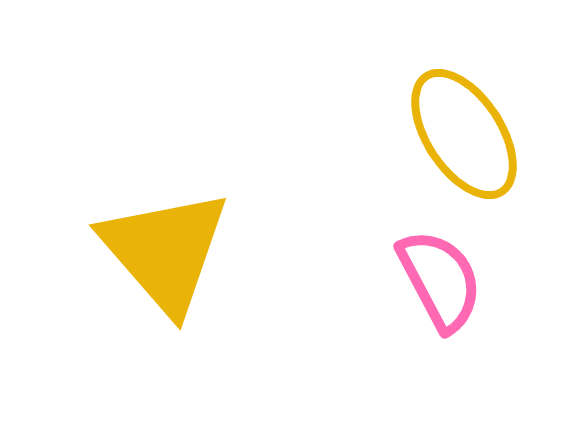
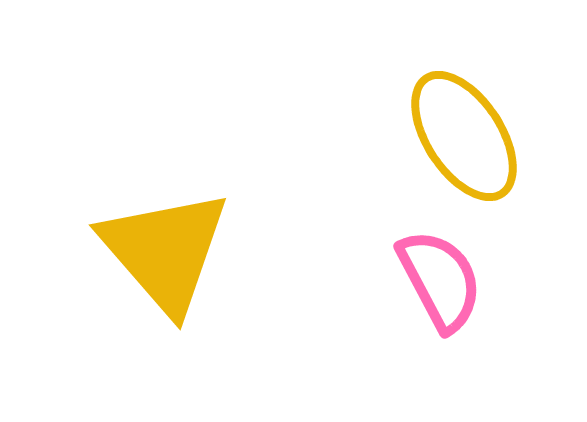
yellow ellipse: moved 2 px down
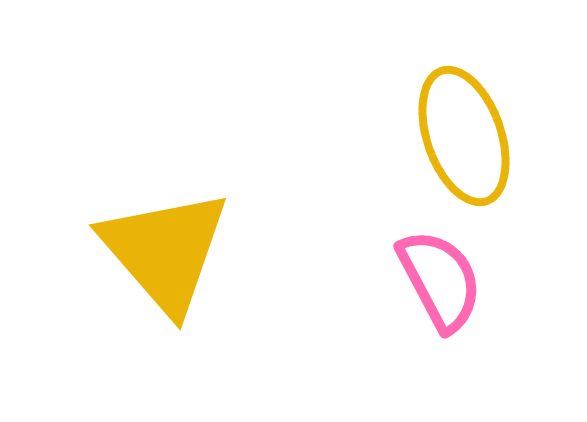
yellow ellipse: rotated 14 degrees clockwise
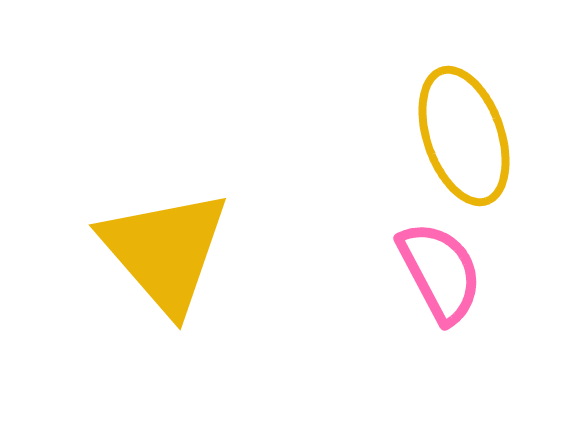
pink semicircle: moved 8 px up
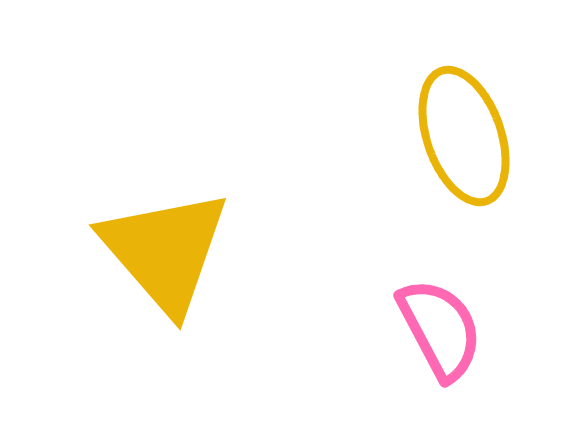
pink semicircle: moved 57 px down
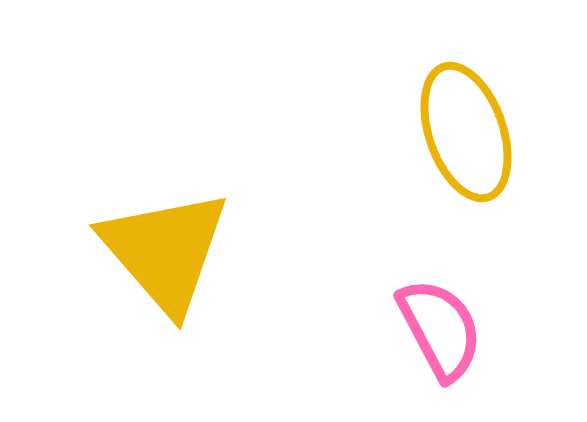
yellow ellipse: moved 2 px right, 4 px up
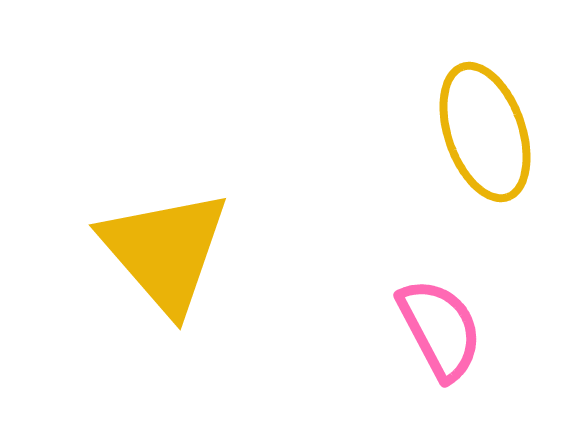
yellow ellipse: moved 19 px right
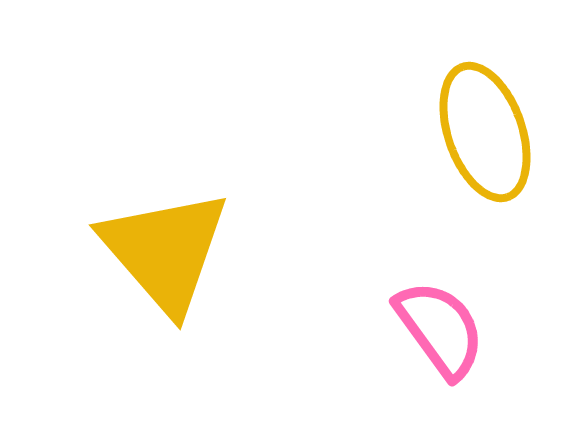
pink semicircle: rotated 8 degrees counterclockwise
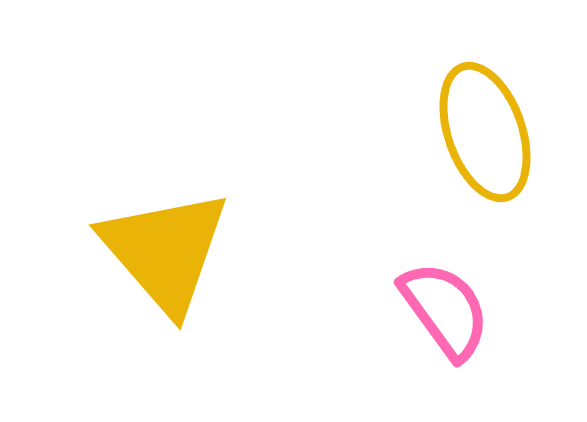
pink semicircle: moved 5 px right, 19 px up
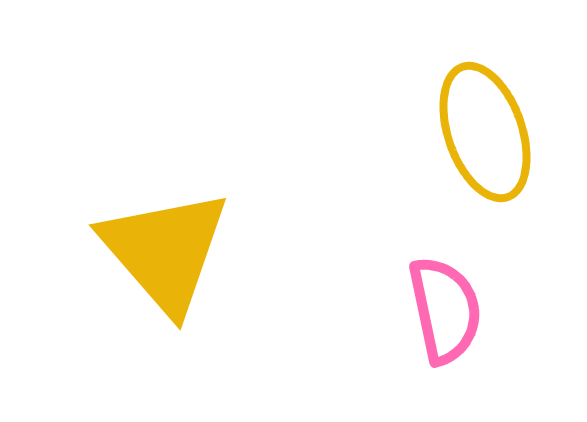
pink semicircle: rotated 24 degrees clockwise
